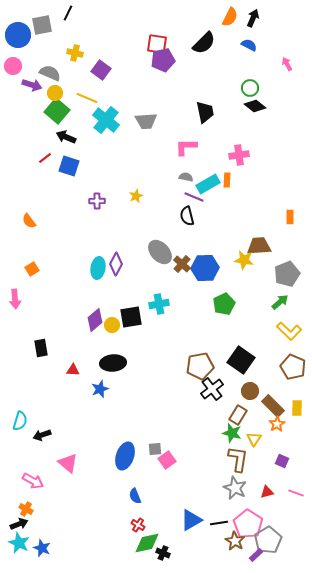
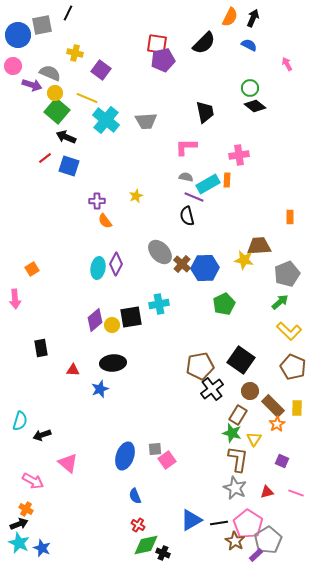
orange semicircle at (29, 221): moved 76 px right
green diamond at (147, 543): moved 1 px left, 2 px down
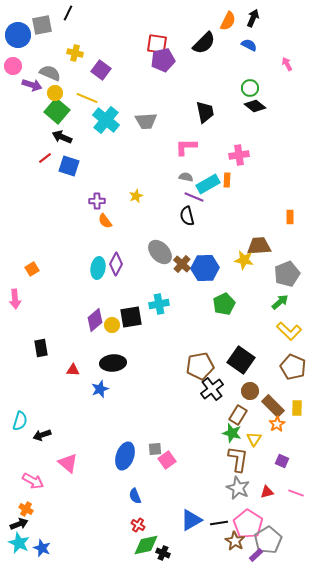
orange semicircle at (230, 17): moved 2 px left, 4 px down
black arrow at (66, 137): moved 4 px left
gray star at (235, 488): moved 3 px right
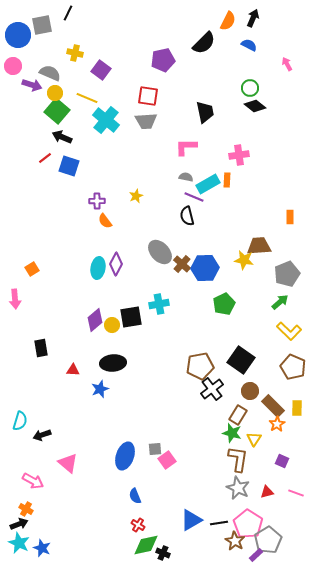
red square at (157, 44): moved 9 px left, 52 px down
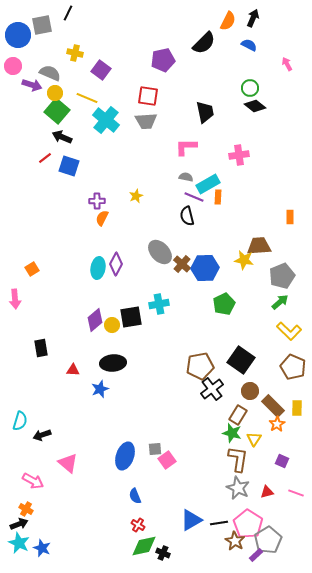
orange rectangle at (227, 180): moved 9 px left, 17 px down
orange semicircle at (105, 221): moved 3 px left, 3 px up; rotated 63 degrees clockwise
gray pentagon at (287, 274): moved 5 px left, 2 px down
green diamond at (146, 545): moved 2 px left, 1 px down
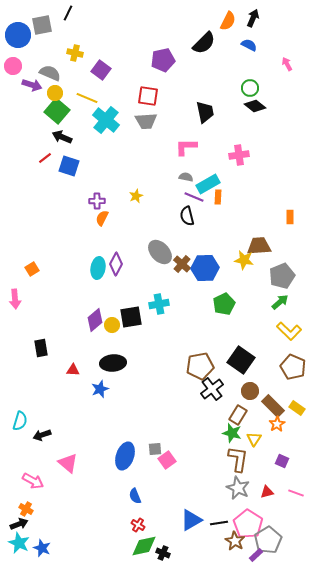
yellow rectangle at (297, 408): rotated 56 degrees counterclockwise
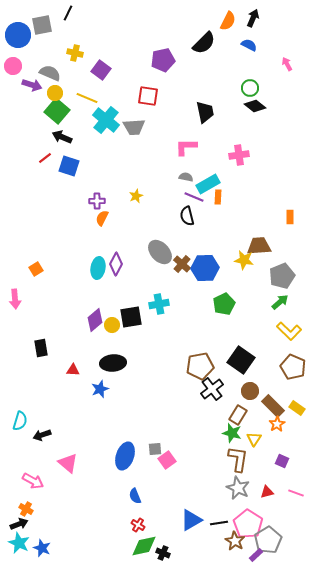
gray trapezoid at (146, 121): moved 12 px left, 6 px down
orange square at (32, 269): moved 4 px right
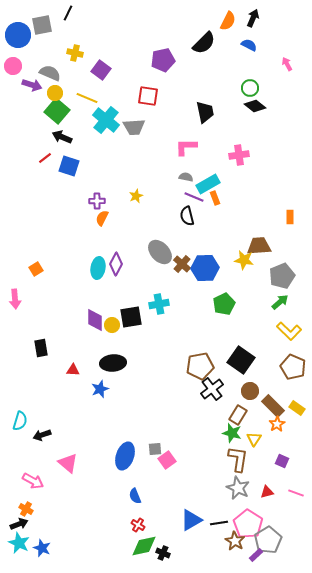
orange rectangle at (218, 197): moved 3 px left, 1 px down; rotated 24 degrees counterclockwise
purple diamond at (95, 320): rotated 50 degrees counterclockwise
